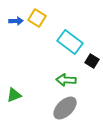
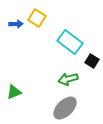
blue arrow: moved 3 px down
green arrow: moved 2 px right, 1 px up; rotated 18 degrees counterclockwise
green triangle: moved 3 px up
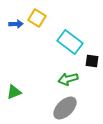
black square: rotated 24 degrees counterclockwise
